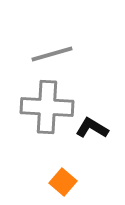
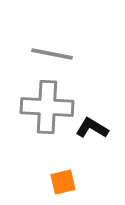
gray line: rotated 27 degrees clockwise
orange square: rotated 36 degrees clockwise
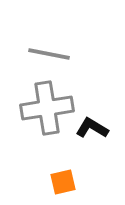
gray line: moved 3 px left
gray cross: moved 1 px down; rotated 12 degrees counterclockwise
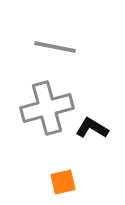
gray line: moved 6 px right, 7 px up
gray cross: rotated 6 degrees counterclockwise
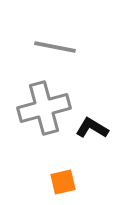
gray cross: moved 3 px left
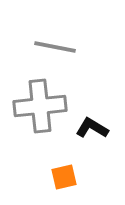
gray cross: moved 4 px left, 2 px up; rotated 9 degrees clockwise
orange square: moved 1 px right, 5 px up
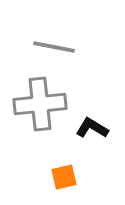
gray line: moved 1 px left
gray cross: moved 2 px up
